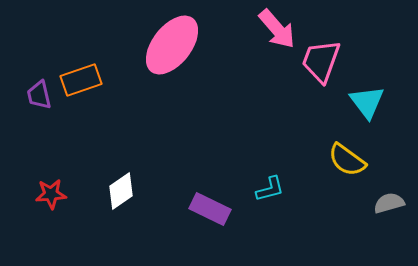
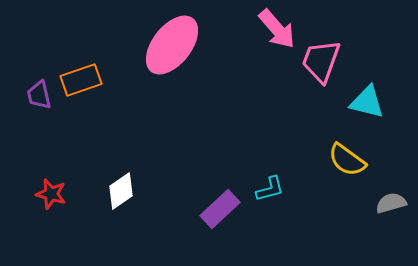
cyan triangle: rotated 39 degrees counterclockwise
red star: rotated 20 degrees clockwise
gray semicircle: moved 2 px right
purple rectangle: moved 10 px right; rotated 69 degrees counterclockwise
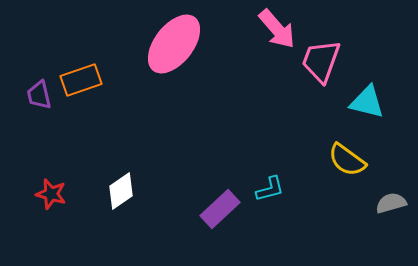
pink ellipse: moved 2 px right, 1 px up
